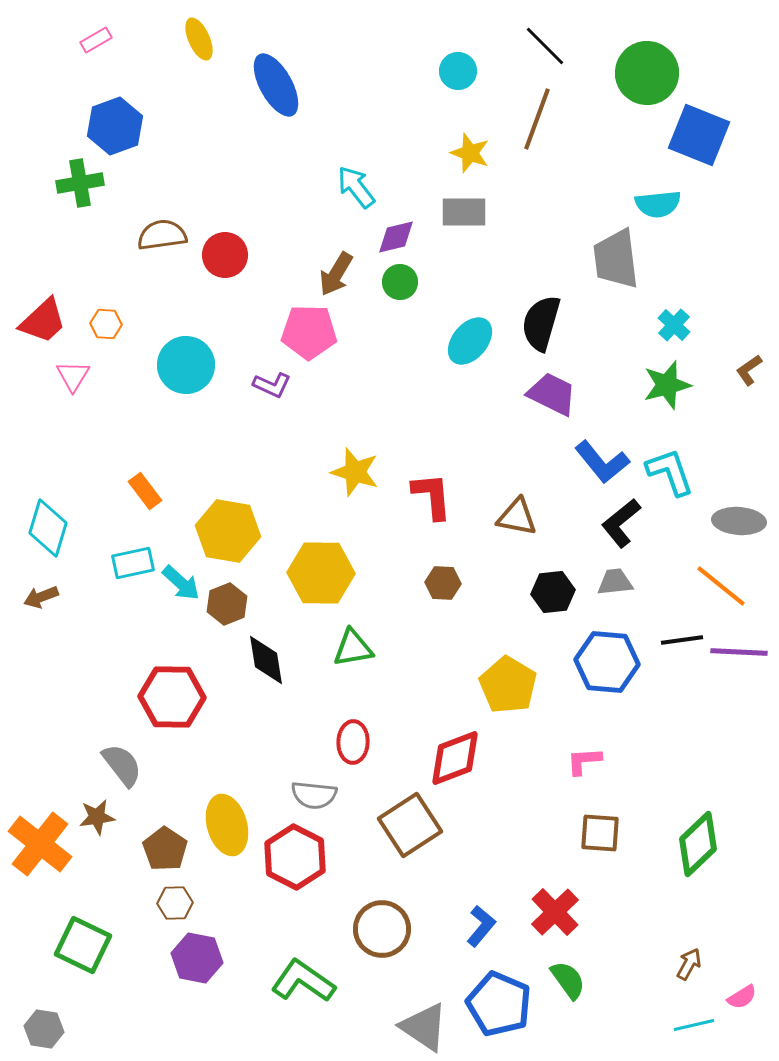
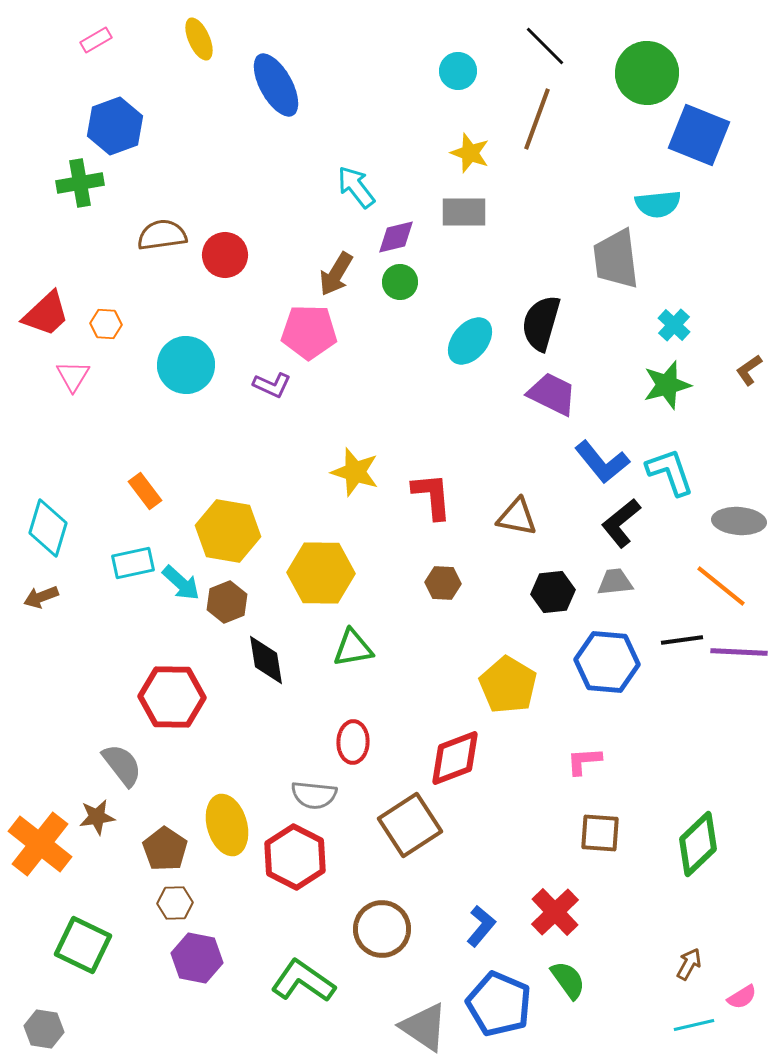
red trapezoid at (43, 321): moved 3 px right, 7 px up
brown hexagon at (227, 604): moved 2 px up
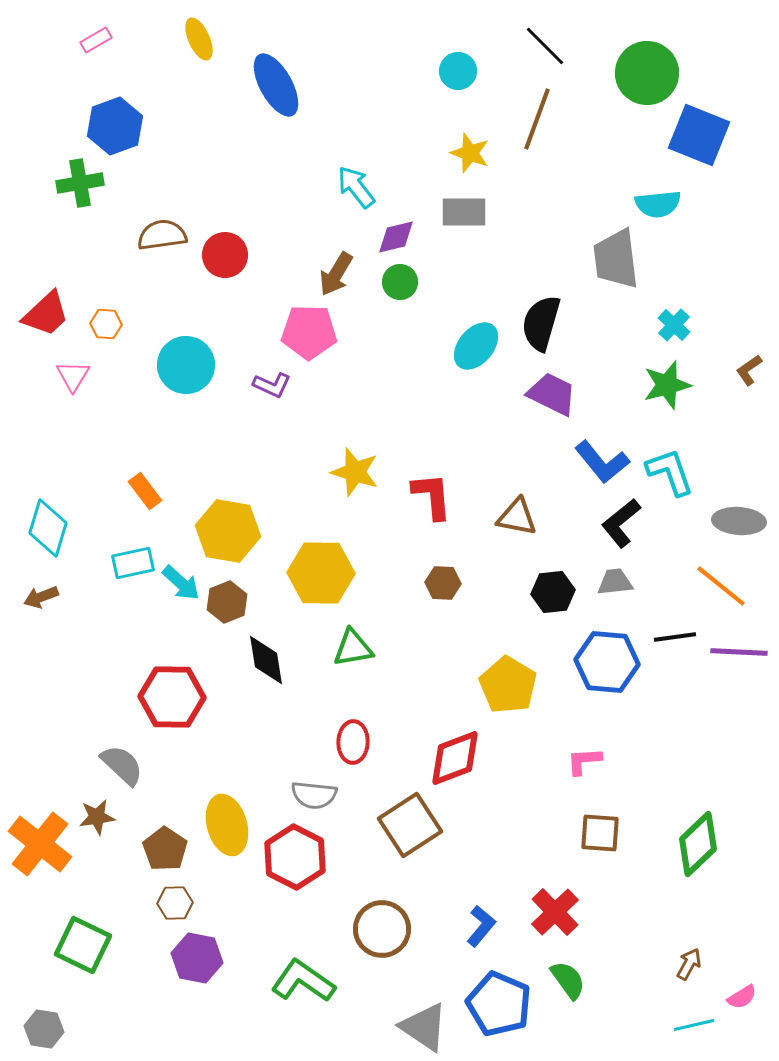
cyan ellipse at (470, 341): moved 6 px right, 5 px down
black line at (682, 640): moved 7 px left, 3 px up
gray semicircle at (122, 765): rotated 9 degrees counterclockwise
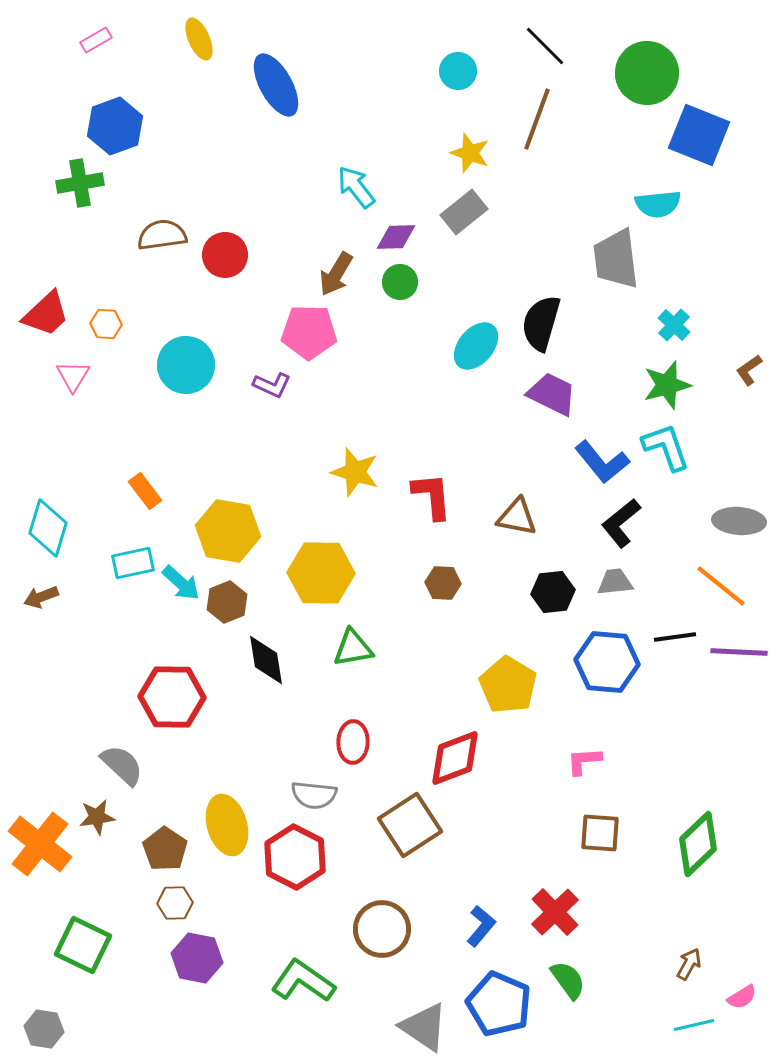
gray rectangle at (464, 212): rotated 39 degrees counterclockwise
purple diamond at (396, 237): rotated 12 degrees clockwise
cyan L-shape at (670, 472): moved 4 px left, 25 px up
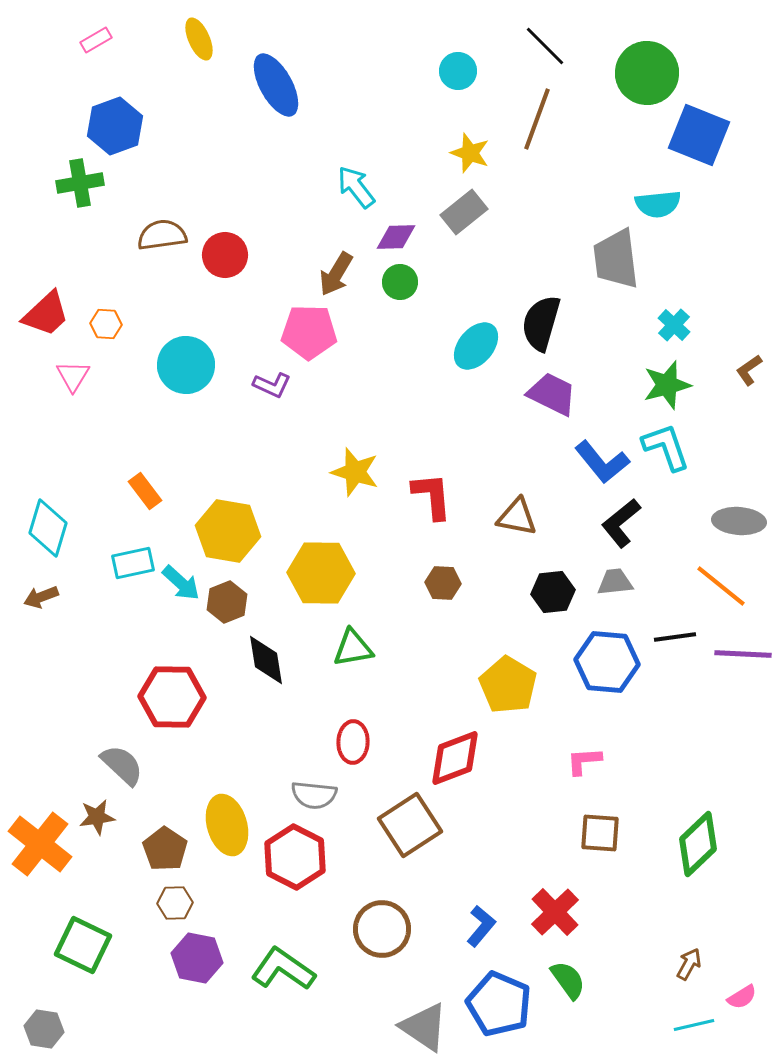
purple line at (739, 652): moved 4 px right, 2 px down
green L-shape at (303, 981): moved 20 px left, 12 px up
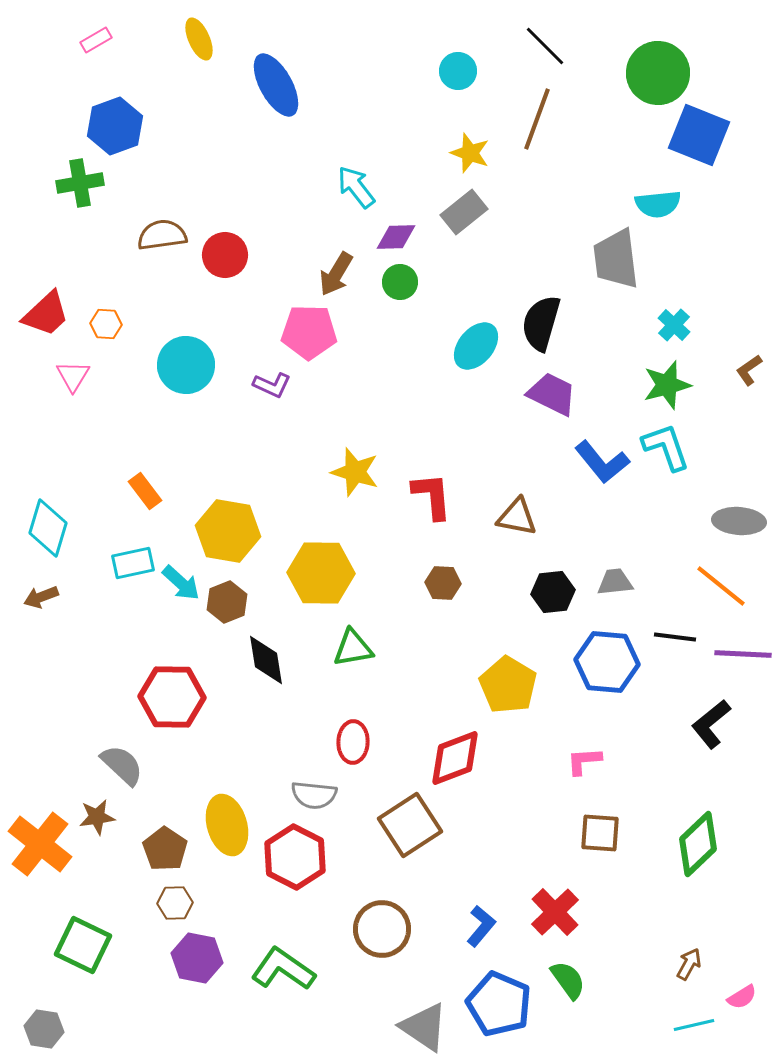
green circle at (647, 73): moved 11 px right
black L-shape at (621, 523): moved 90 px right, 201 px down
black line at (675, 637): rotated 15 degrees clockwise
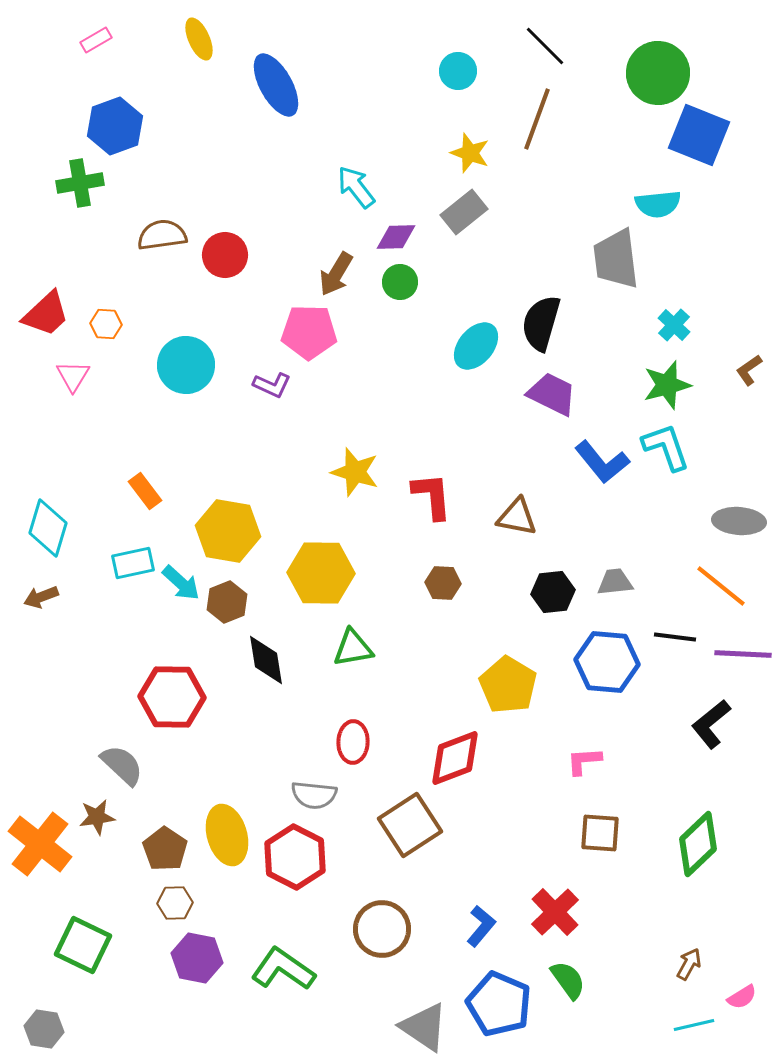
yellow ellipse at (227, 825): moved 10 px down
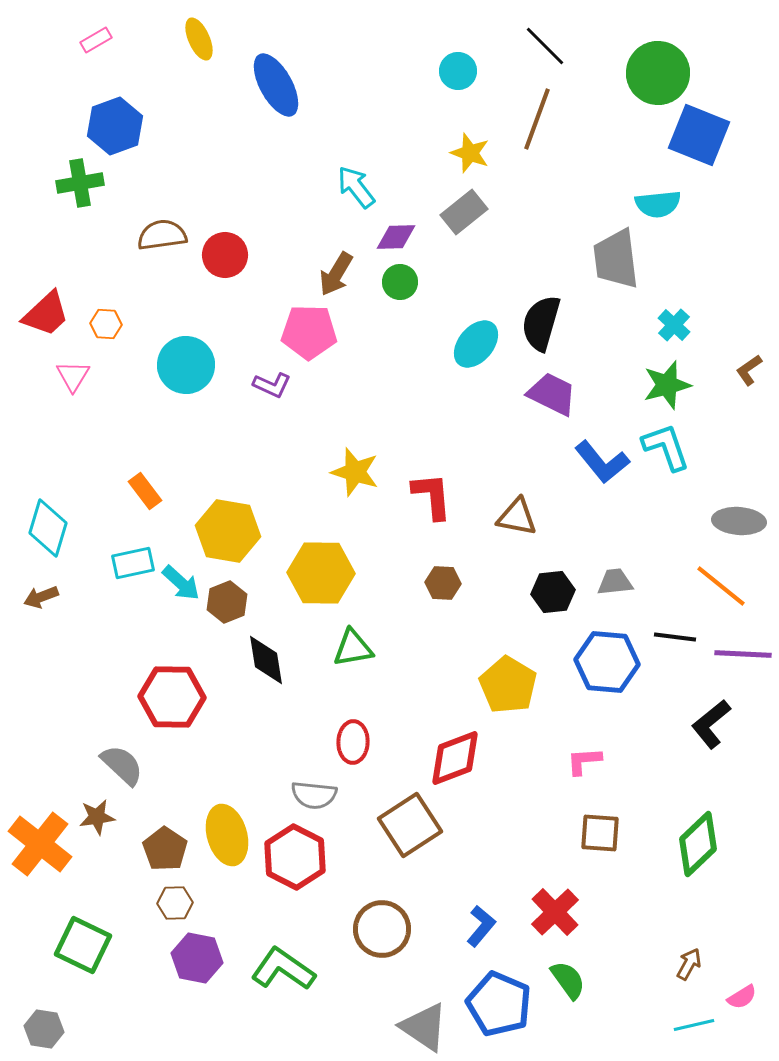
cyan ellipse at (476, 346): moved 2 px up
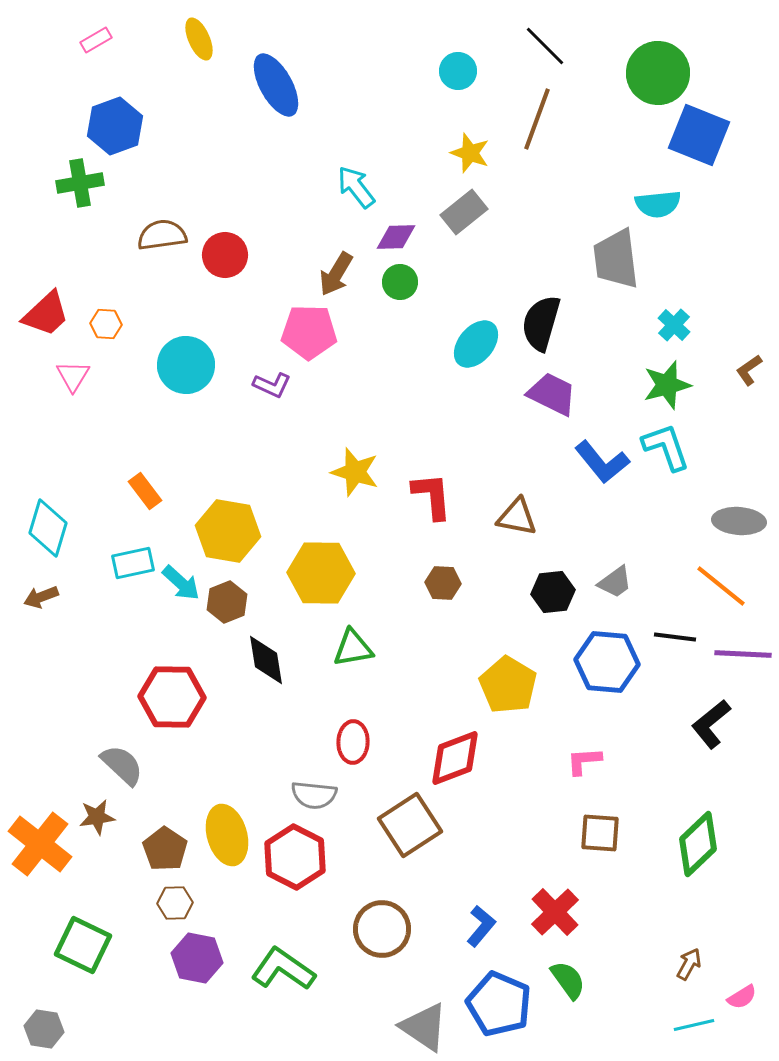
gray trapezoid at (615, 582): rotated 150 degrees clockwise
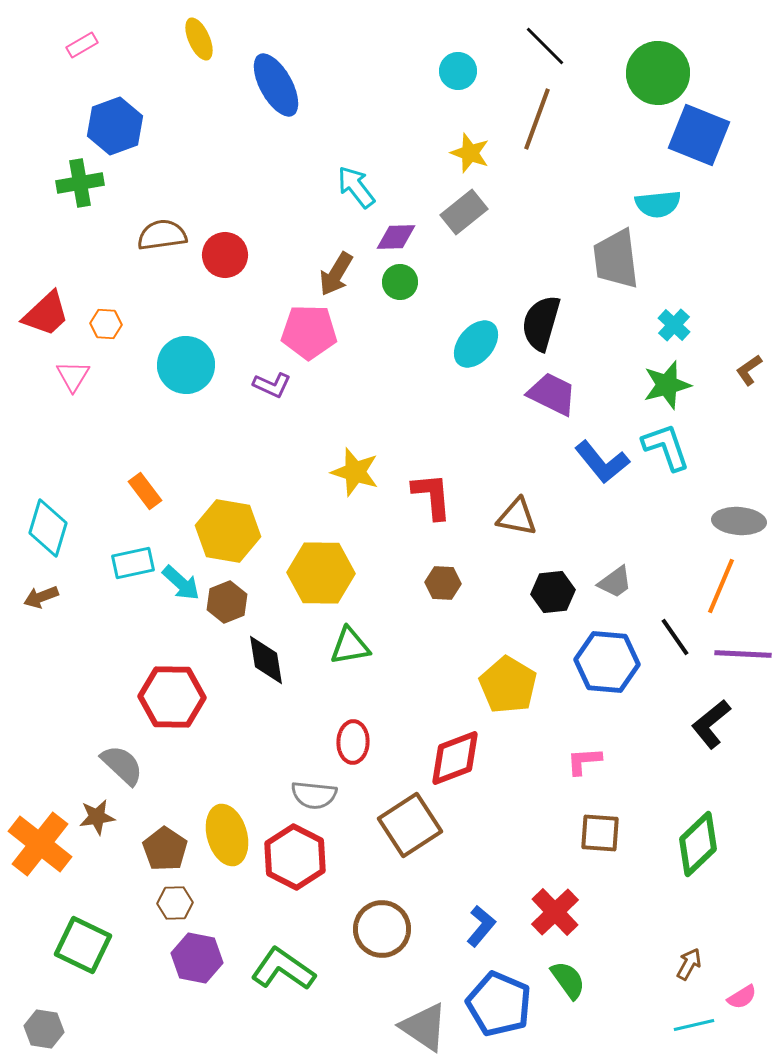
pink rectangle at (96, 40): moved 14 px left, 5 px down
orange line at (721, 586): rotated 74 degrees clockwise
black line at (675, 637): rotated 48 degrees clockwise
green triangle at (353, 648): moved 3 px left, 2 px up
